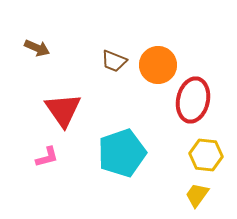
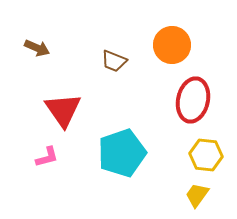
orange circle: moved 14 px right, 20 px up
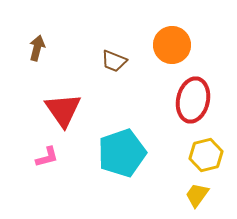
brown arrow: rotated 100 degrees counterclockwise
yellow hexagon: rotated 20 degrees counterclockwise
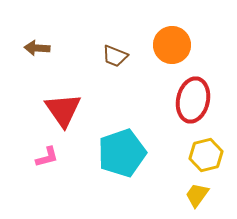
brown arrow: rotated 100 degrees counterclockwise
brown trapezoid: moved 1 px right, 5 px up
